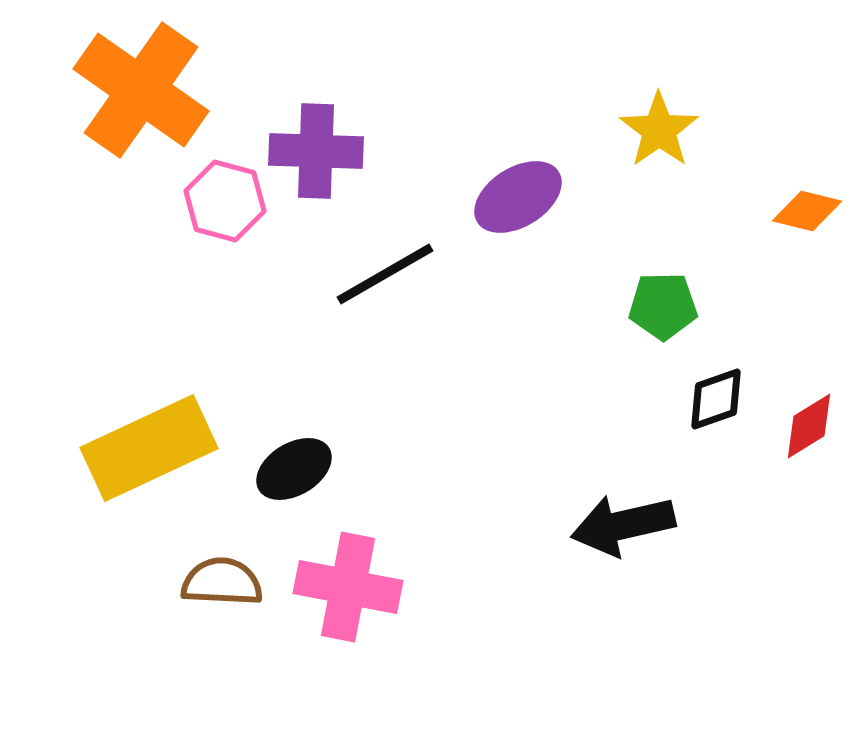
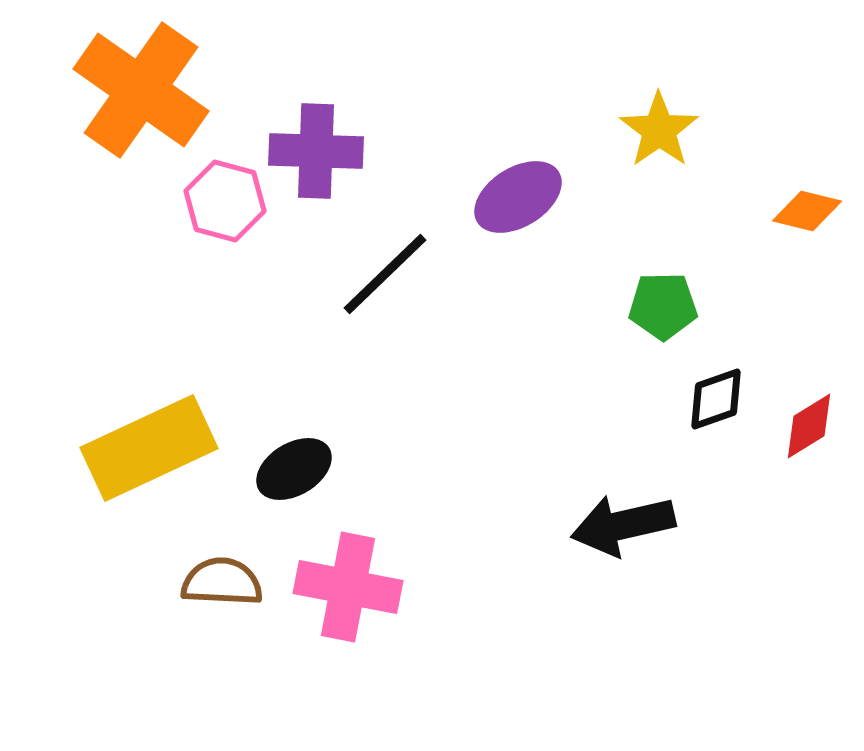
black line: rotated 14 degrees counterclockwise
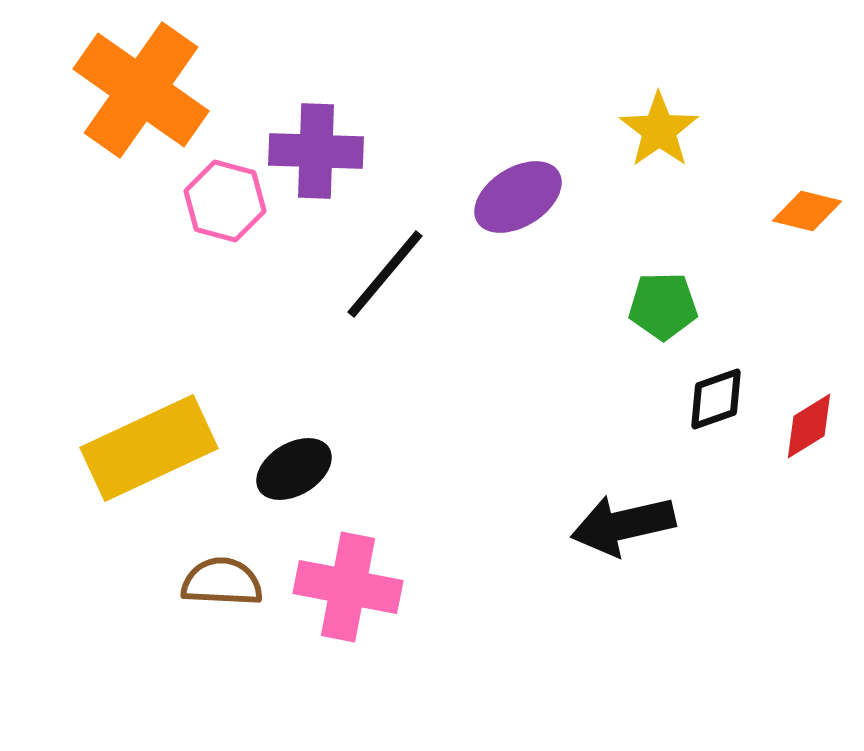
black line: rotated 6 degrees counterclockwise
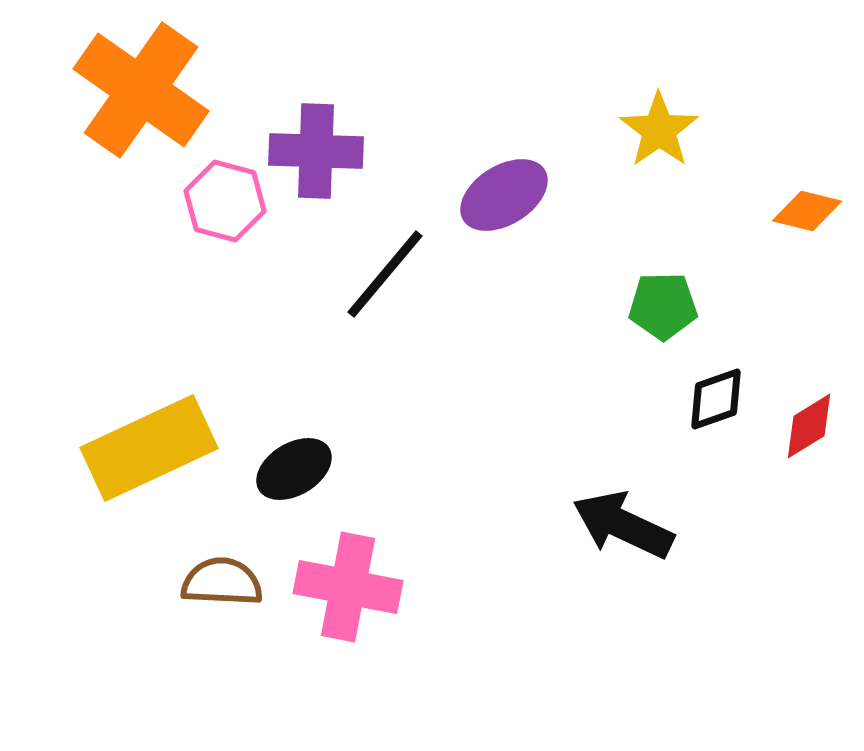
purple ellipse: moved 14 px left, 2 px up
black arrow: rotated 38 degrees clockwise
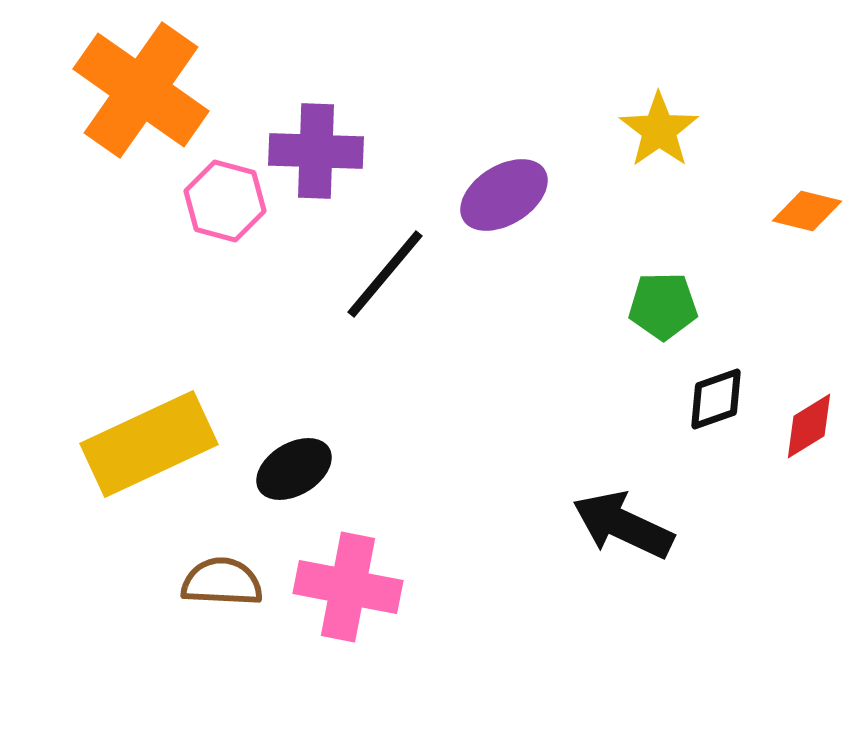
yellow rectangle: moved 4 px up
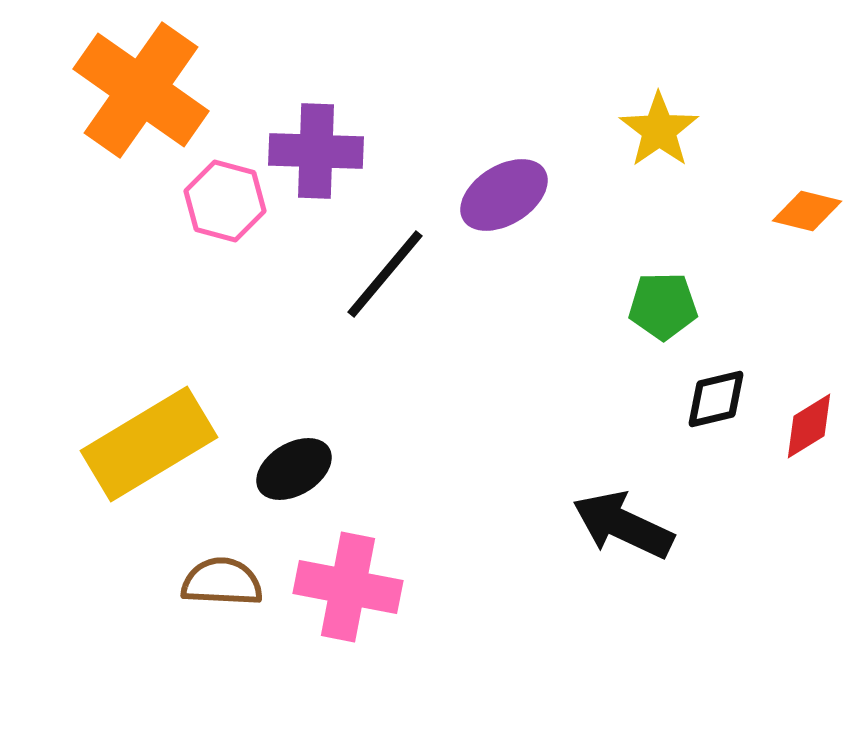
black diamond: rotated 6 degrees clockwise
yellow rectangle: rotated 6 degrees counterclockwise
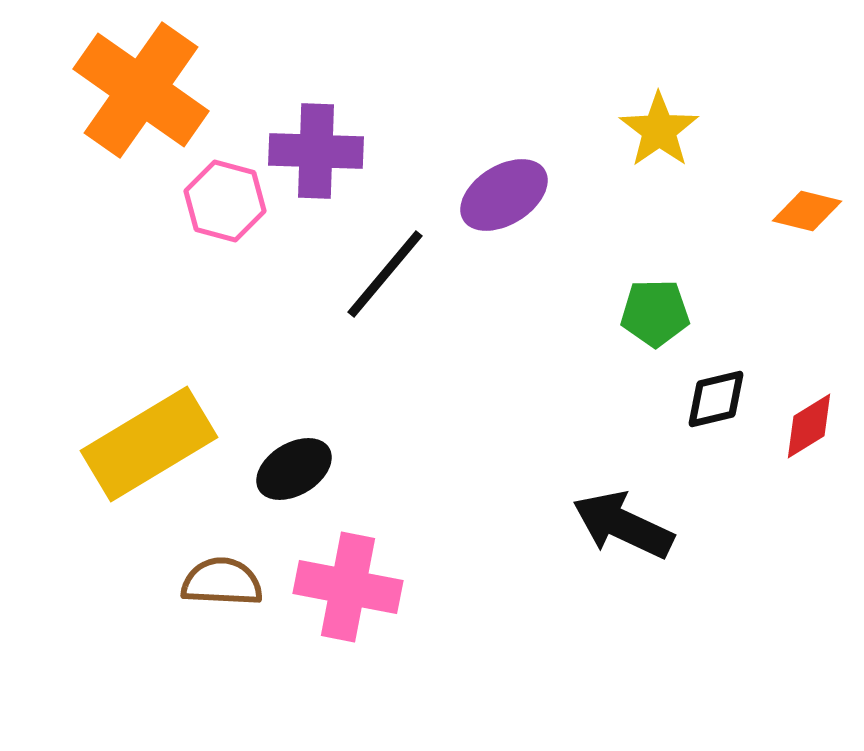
green pentagon: moved 8 px left, 7 px down
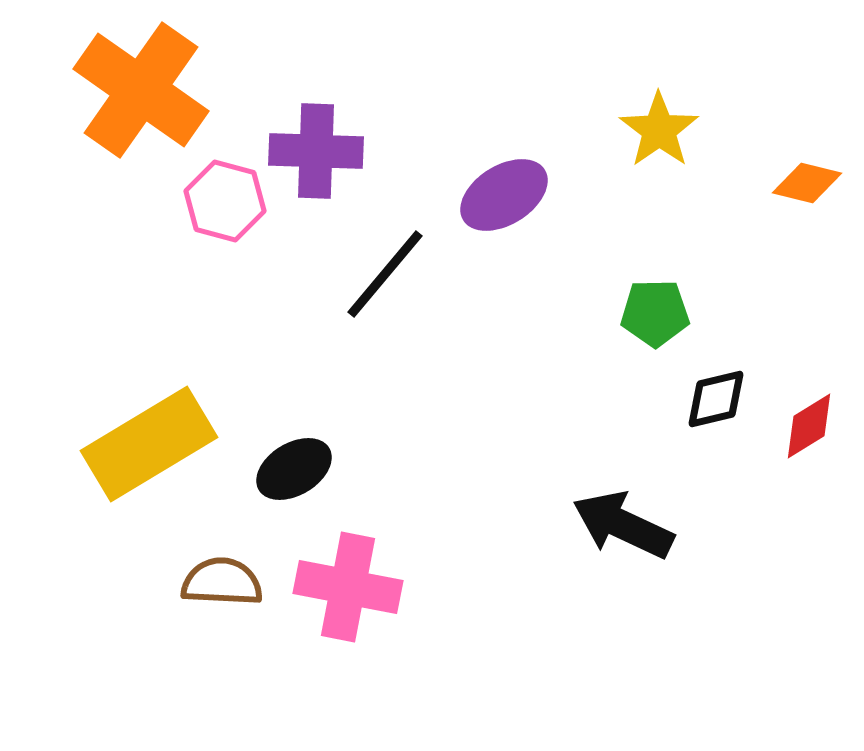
orange diamond: moved 28 px up
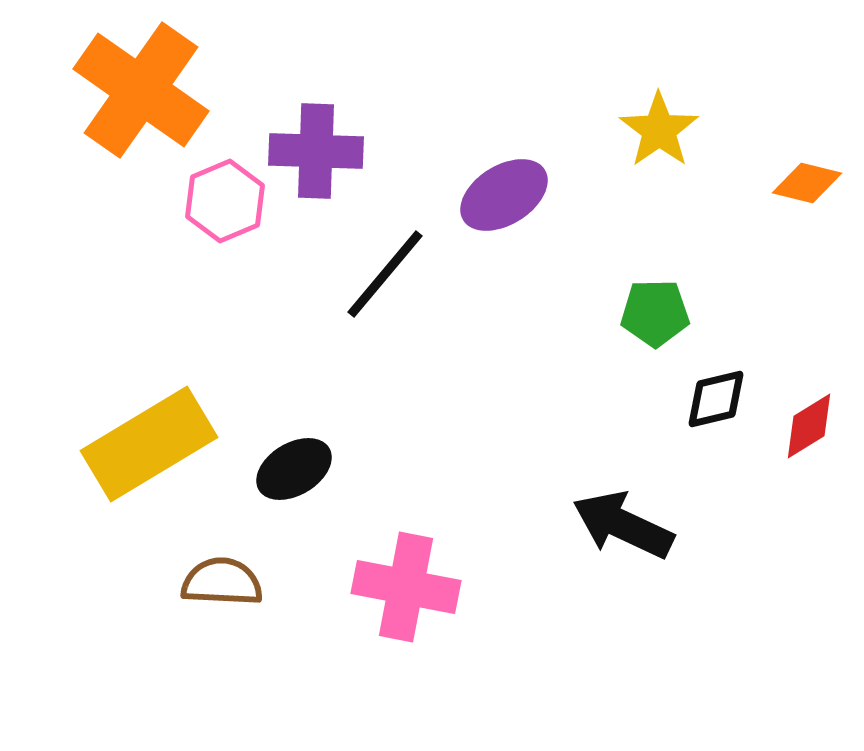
pink hexagon: rotated 22 degrees clockwise
pink cross: moved 58 px right
